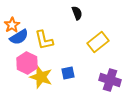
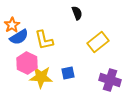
yellow star: rotated 15 degrees counterclockwise
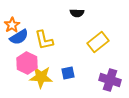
black semicircle: rotated 112 degrees clockwise
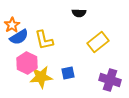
black semicircle: moved 2 px right
yellow star: rotated 10 degrees counterclockwise
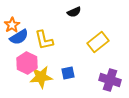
black semicircle: moved 5 px left, 1 px up; rotated 24 degrees counterclockwise
